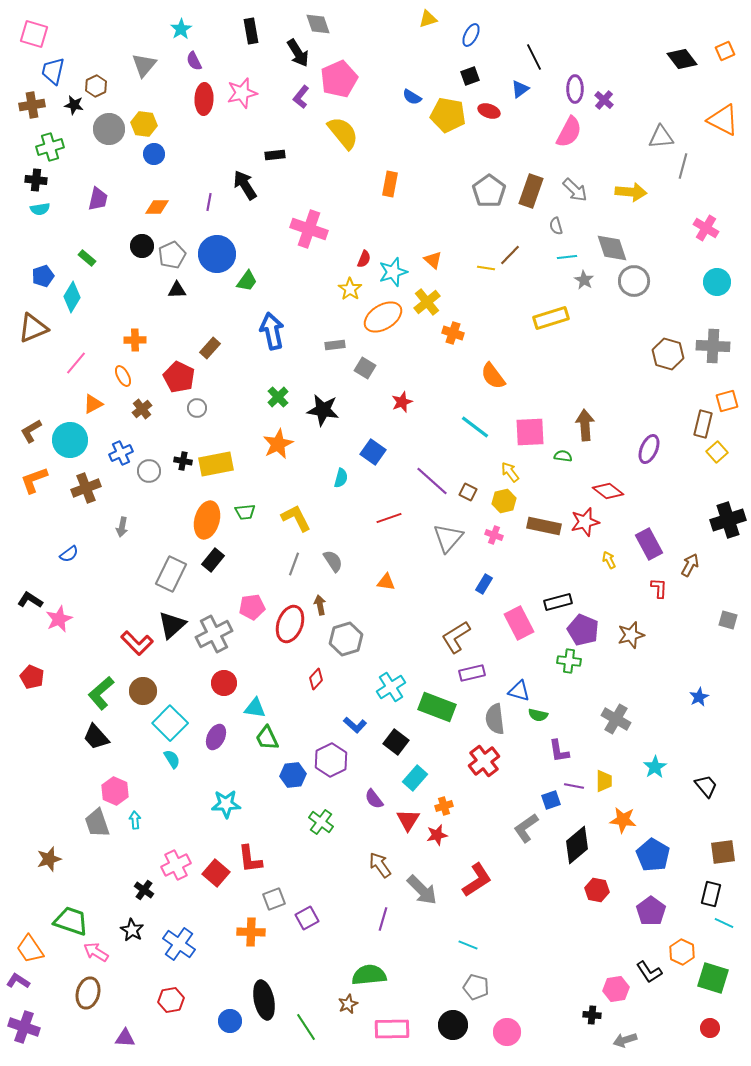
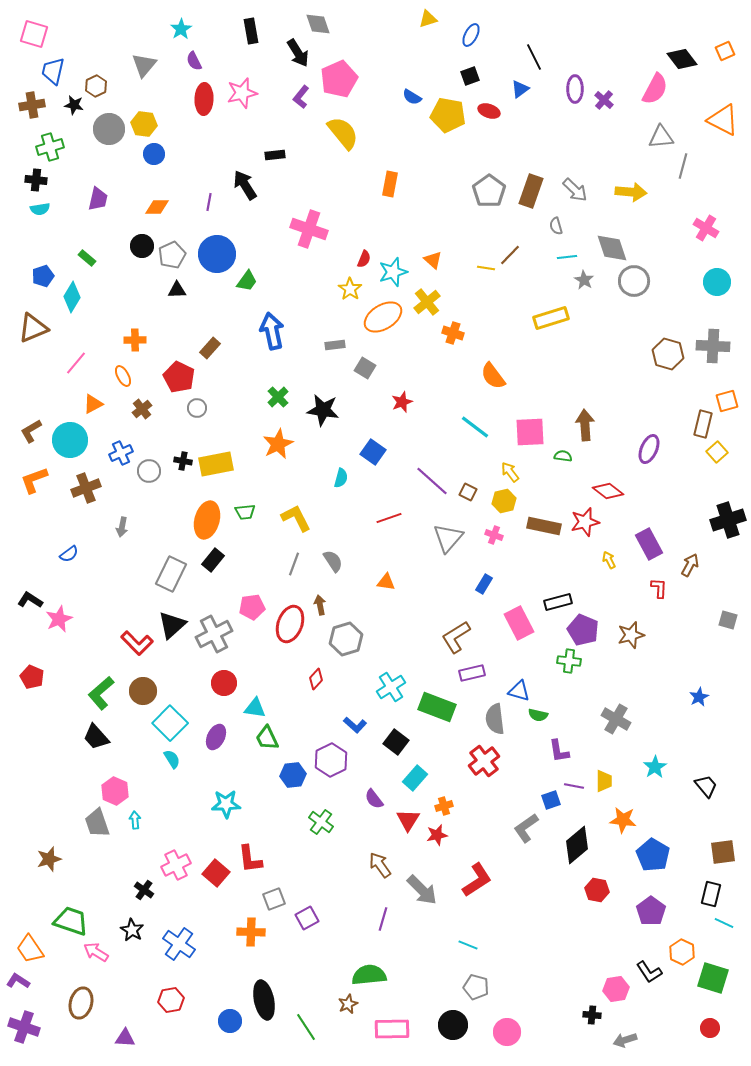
pink semicircle at (569, 132): moved 86 px right, 43 px up
brown ellipse at (88, 993): moved 7 px left, 10 px down
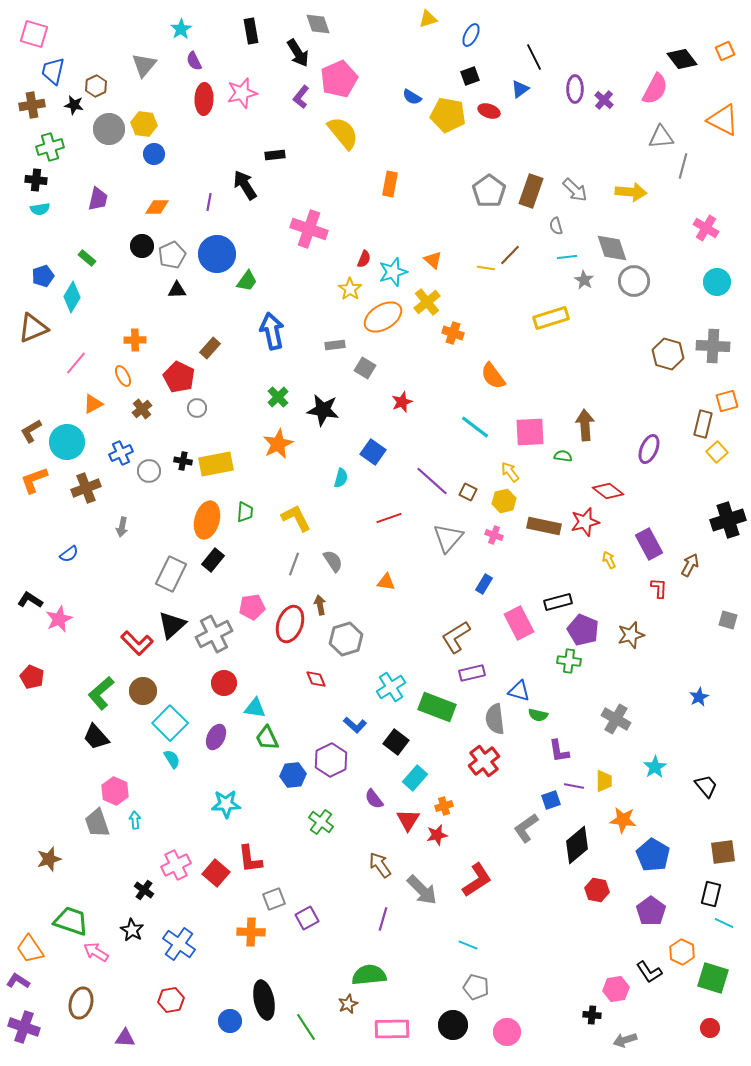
cyan circle at (70, 440): moved 3 px left, 2 px down
green trapezoid at (245, 512): rotated 80 degrees counterclockwise
red diamond at (316, 679): rotated 65 degrees counterclockwise
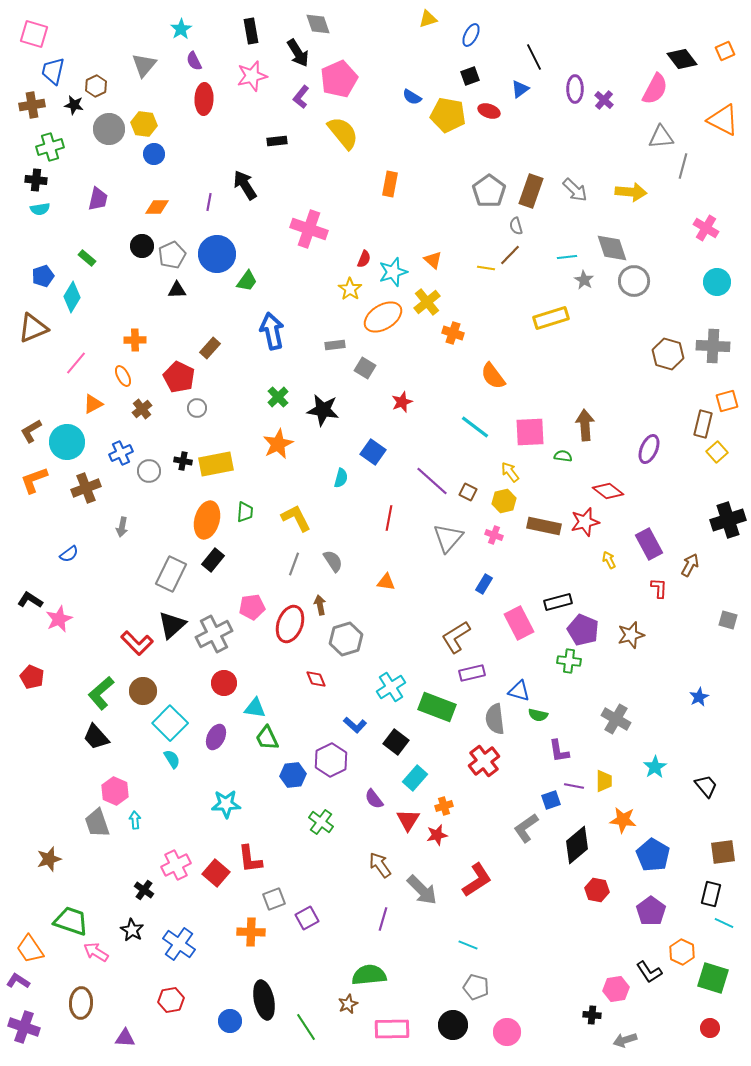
pink star at (242, 93): moved 10 px right, 17 px up
black rectangle at (275, 155): moved 2 px right, 14 px up
gray semicircle at (556, 226): moved 40 px left
red line at (389, 518): rotated 60 degrees counterclockwise
brown ellipse at (81, 1003): rotated 12 degrees counterclockwise
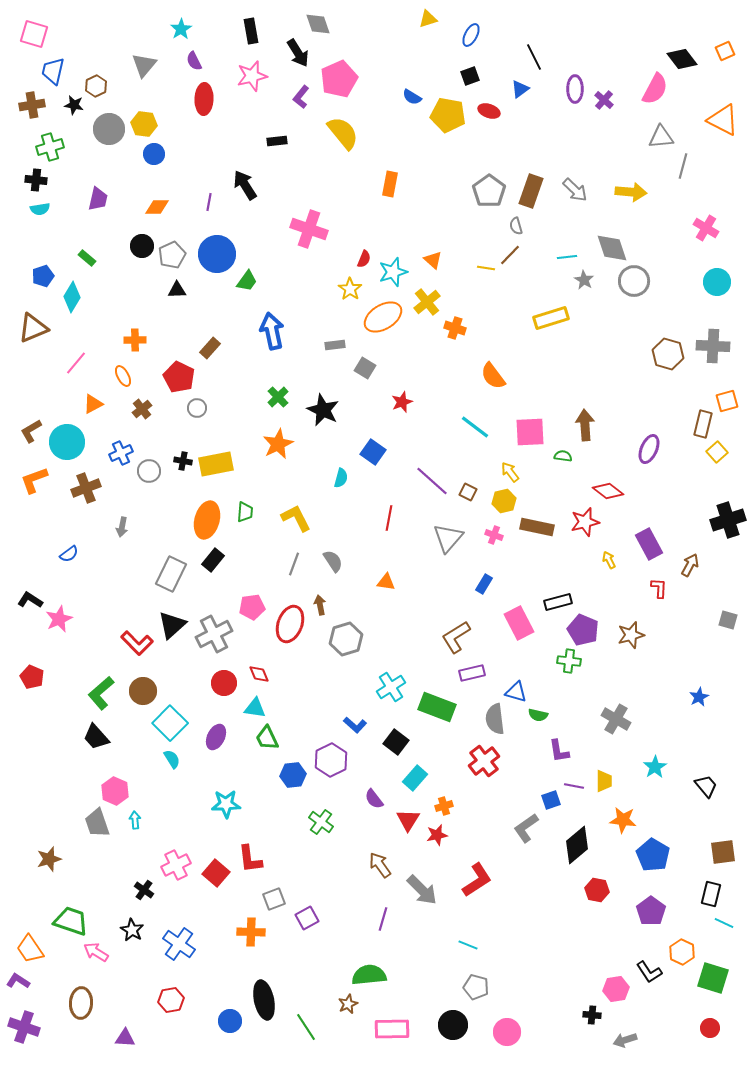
orange cross at (453, 333): moved 2 px right, 5 px up
black star at (323, 410): rotated 16 degrees clockwise
brown rectangle at (544, 526): moved 7 px left, 1 px down
red diamond at (316, 679): moved 57 px left, 5 px up
blue triangle at (519, 691): moved 3 px left, 1 px down
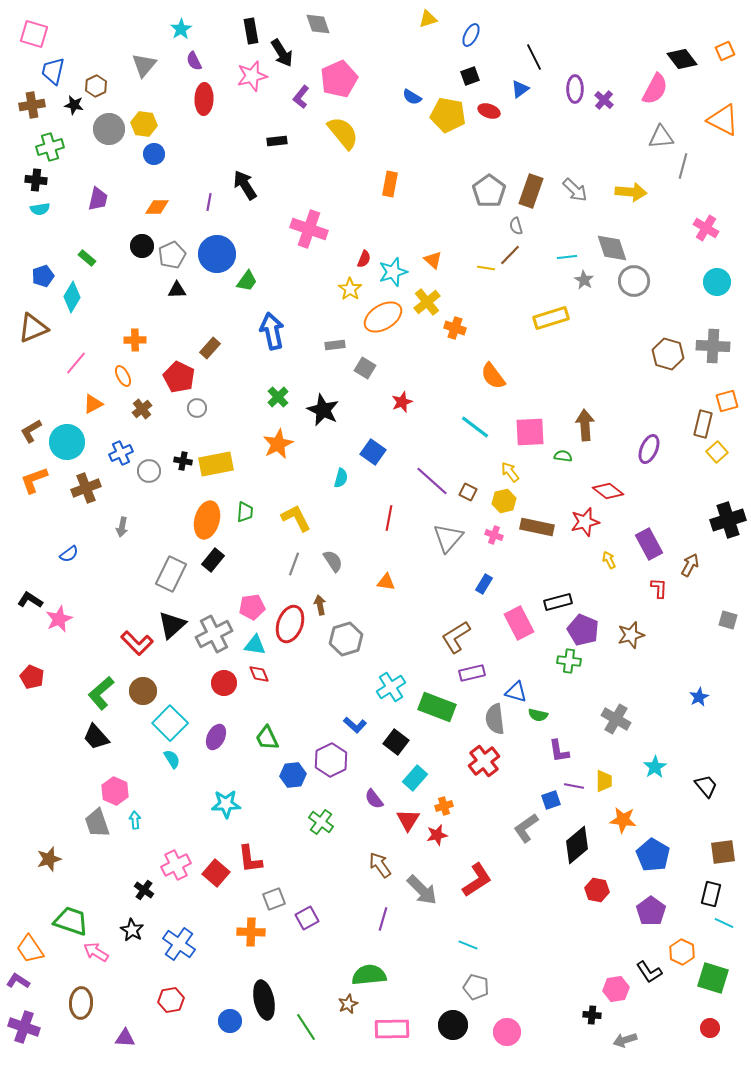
black arrow at (298, 53): moved 16 px left
cyan triangle at (255, 708): moved 63 px up
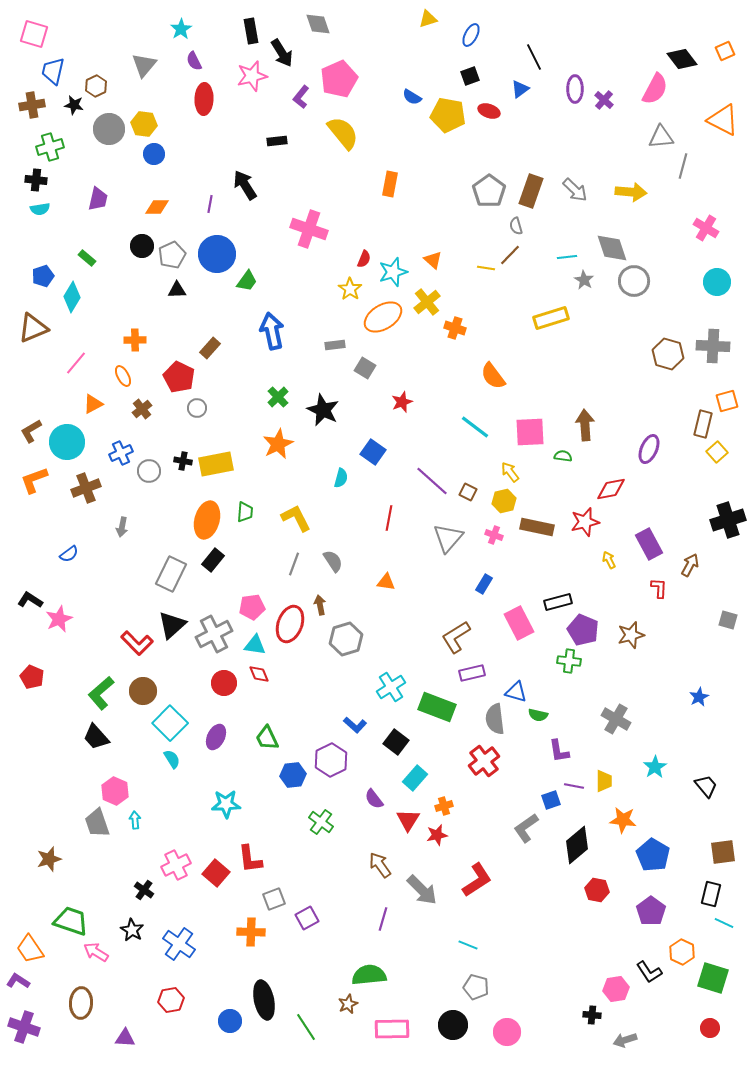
purple line at (209, 202): moved 1 px right, 2 px down
red diamond at (608, 491): moved 3 px right, 2 px up; rotated 48 degrees counterclockwise
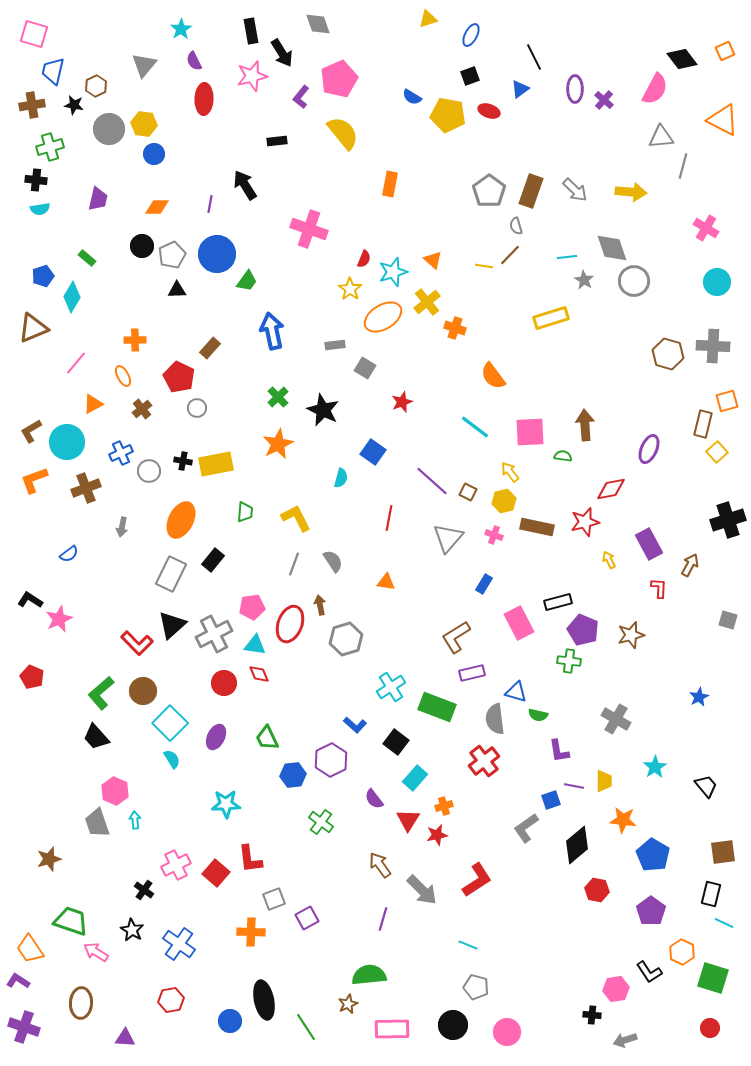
yellow line at (486, 268): moved 2 px left, 2 px up
orange ellipse at (207, 520): moved 26 px left; rotated 12 degrees clockwise
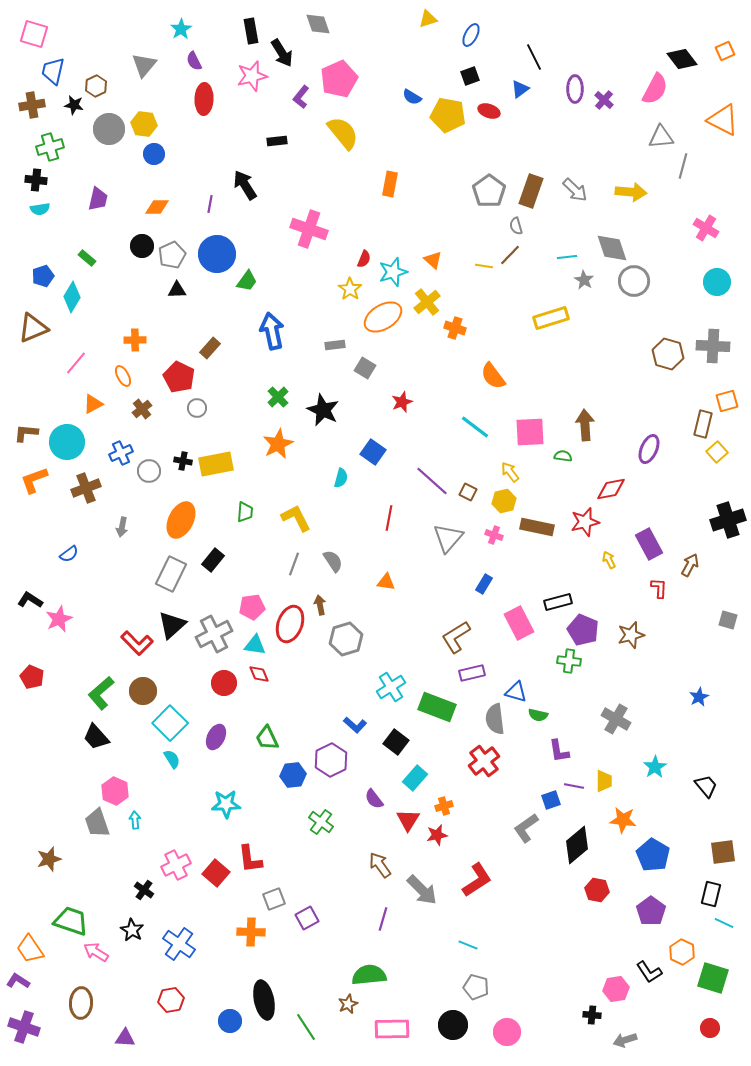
brown L-shape at (31, 431): moved 5 px left, 2 px down; rotated 35 degrees clockwise
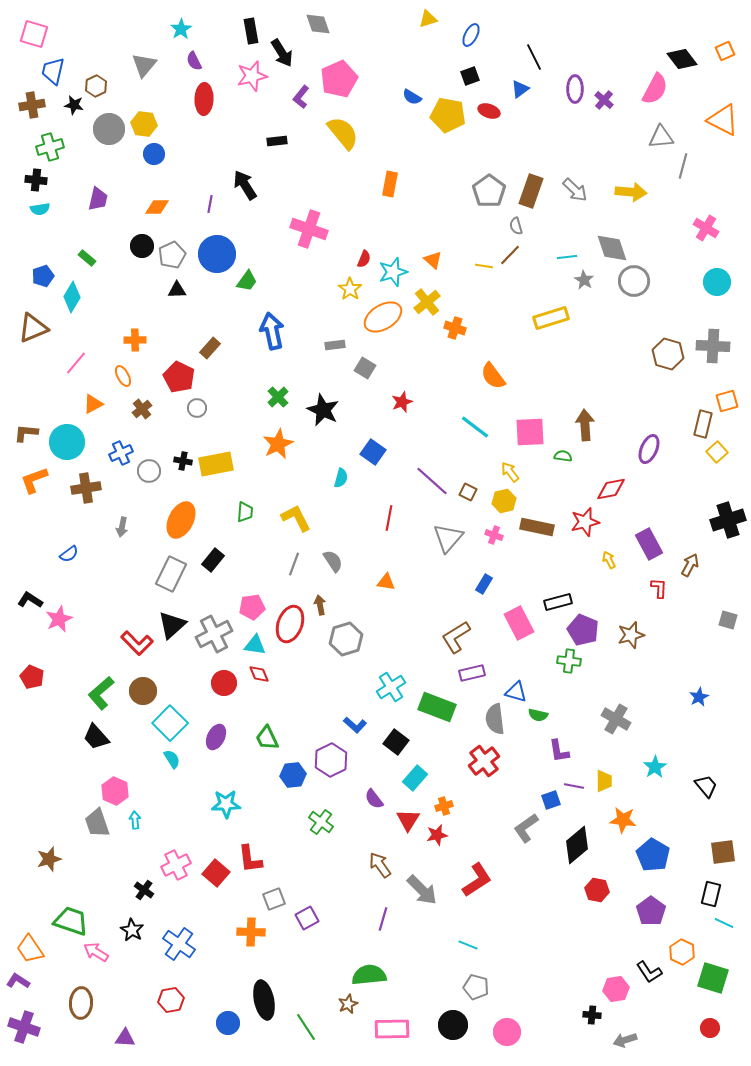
brown cross at (86, 488): rotated 12 degrees clockwise
blue circle at (230, 1021): moved 2 px left, 2 px down
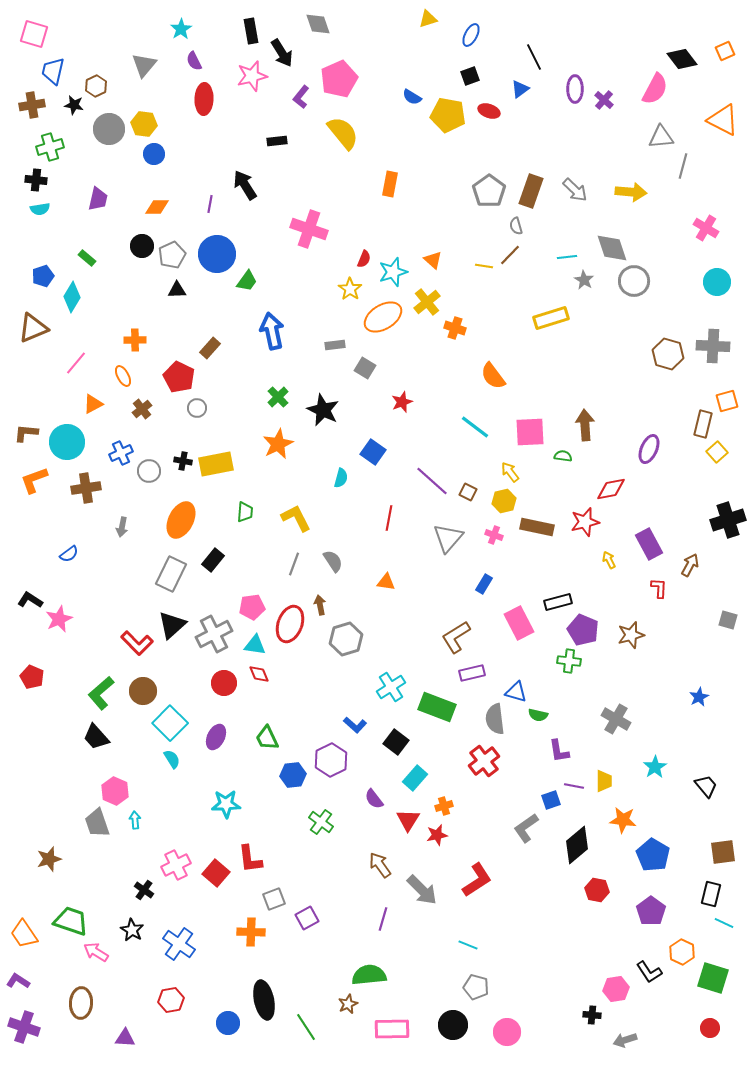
orange trapezoid at (30, 949): moved 6 px left, 15 px up
